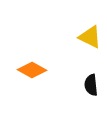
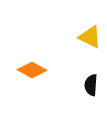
black semicircle: rotated 10 degrees clockwise
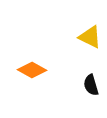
black semicircle: rotated 20 degrees counterclockwise
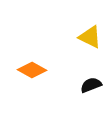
black semicircle: rotated 85 degrees clockwise
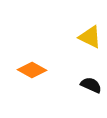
black semicircle: rotated 45 degrees clockwise
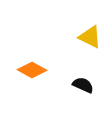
black semicircle: moved 8 px left
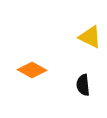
black semicircle: rotated 120 degrees counterclockwise
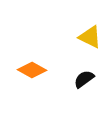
black semicircle: moved 1 px right, 6 px up; rotated 60 degrees clockwise
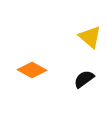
yellow triangle: rotated 15 degrees clockwise
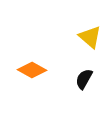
black semicircle: rotated 25 degrees counterclockwise
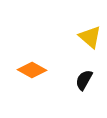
black semicircle: moved 1 px down
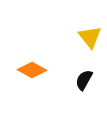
yellow triangle: rotated 10 degrees clockwise
